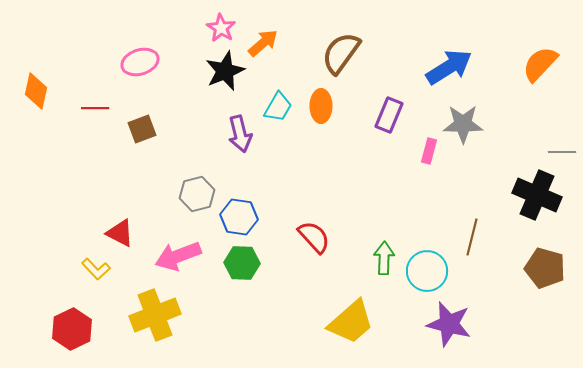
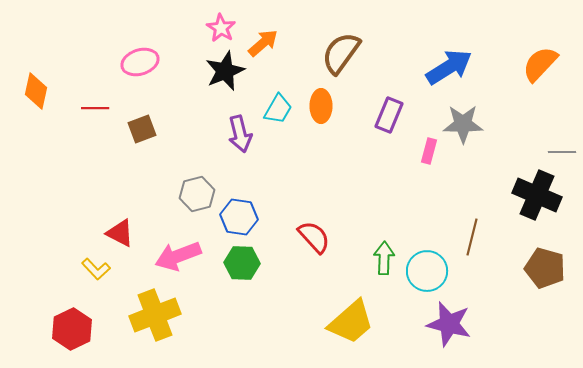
cyan trapezoid: moved 2 px down
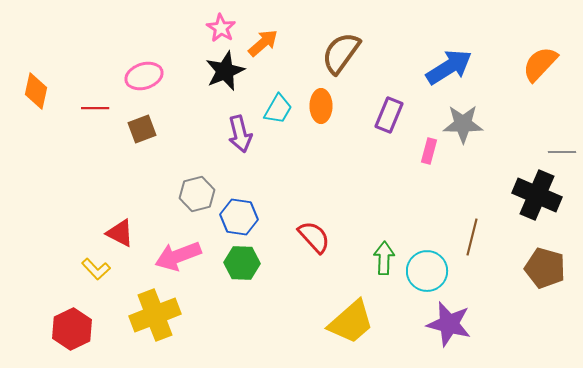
pink ellipse: moved 4 px right, 14 px down
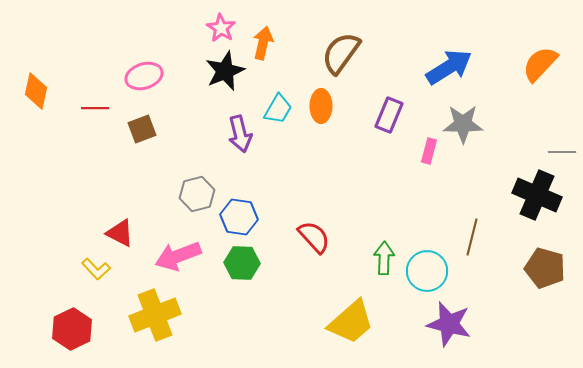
orange arrow: rotated 36 degrees counterclockwise
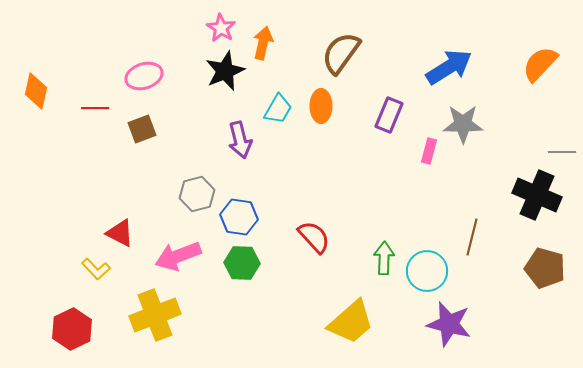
purple arrow: moved 6 px down
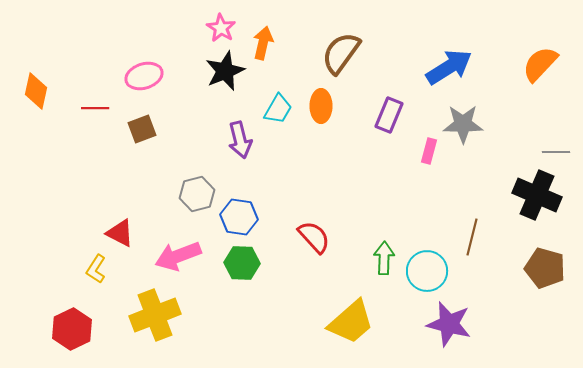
gray line: moved 6 px left
yellow L-shape: rotated 76 degrees clockwise
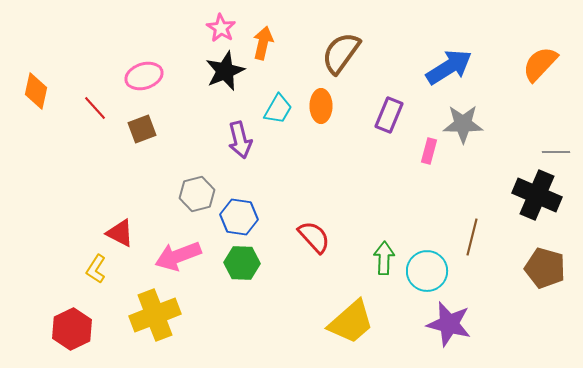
red line: rotated 48 degrees clockwise
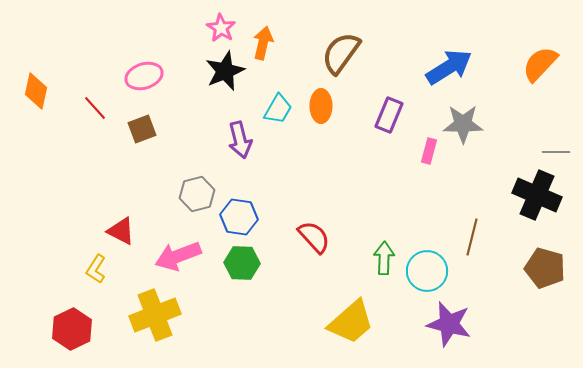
red triangle: moved 1 px right, 2 px up
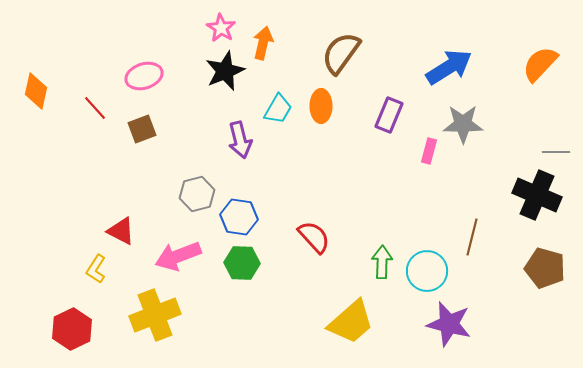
green arrow: moved 2 px left, 4 px down
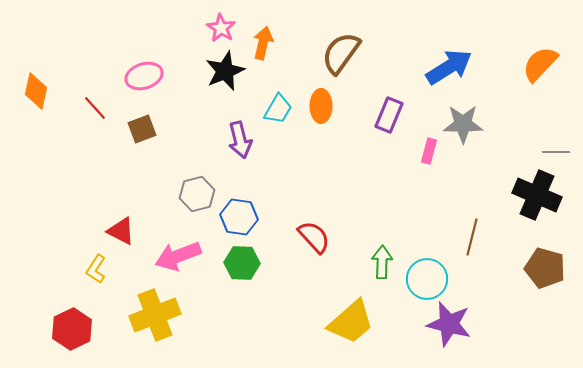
cyan circle: moved 8 px down
